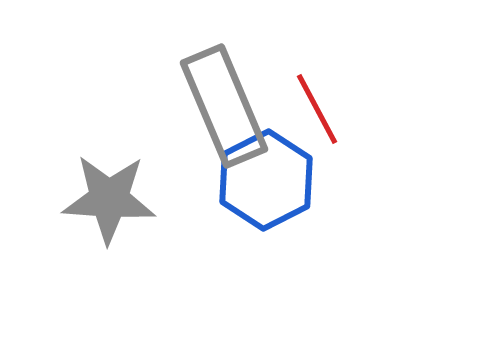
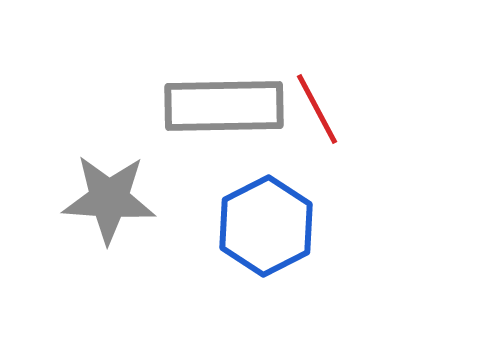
gray rectangle: rotated 68 degrees counterclockwise
blue hexagon: moved 46 px down
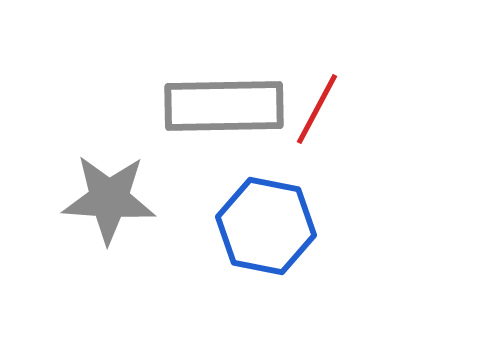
red line: rotated 56 degrees clockwise
blue hexagon: rotated 22 degrees counterclockwise
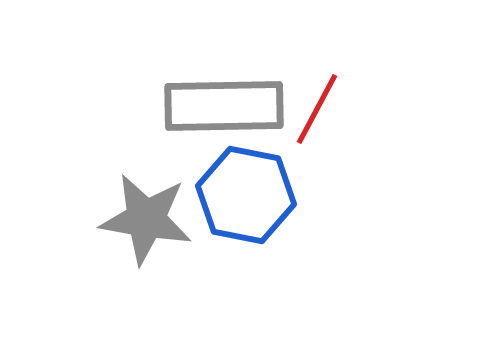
gray star: moved 37 px right, 20 px down; rotated 6 degrees clockwise
blue hexagon: moved 20 px left, 31 px up
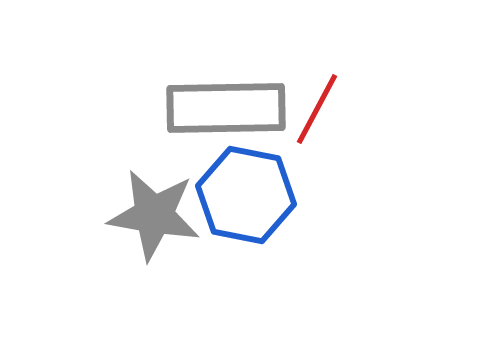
gray rectangle: moved 2 px right, 2 px down
gray star: moved 8 px right, 4 px up
